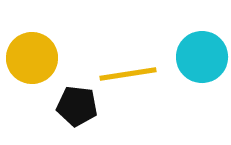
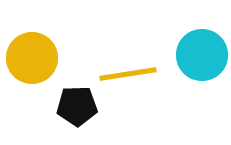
cyan circle: moved 2 px up
black pentagon: rotated 9 degrees counterclockwise
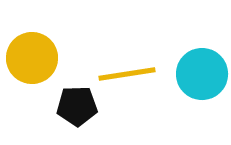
cyan circle: moved 19 px down
yellow line: moved 1 px left
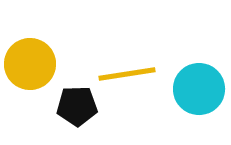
yellow circle: moved 2 px left, 6 px down
cyan circle: moved 3 px left, 15 px down
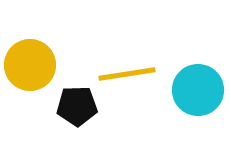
yellow circle: moved 1 px down
cyan circle: moved 1 px left, 1 px down
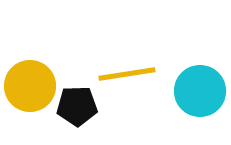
yellow circle: moved 21 px down
cyan circle: moved 2 px right, 1 px down
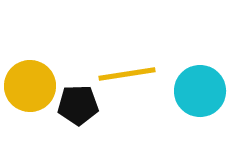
black pentagon: moved 1 px right, 1 px up
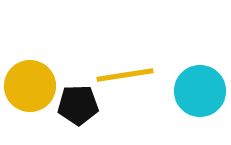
yellow line: moved 2 px left, 1 px down
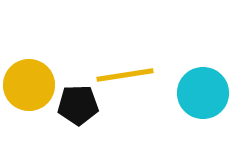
yellow circle: moved 1 px left, 1 px up
cyan circle: moved 3 px right, 2 px down
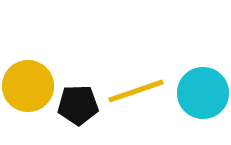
yellow line: moved 11 px right, 16 px down; rotated 10 degrees counterclockwise
yellow circle: moved 1 px left, 1 px down
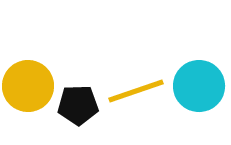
cyan circle: moved 4 px left, 7 px up
